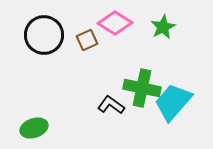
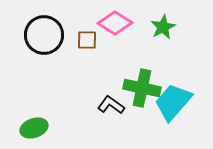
brown square: rotated 25 degrees clockwise
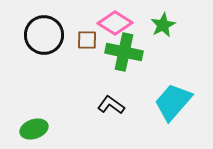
green star: moved 2 px up
green cross: moved 18 px left, 36 px up
green ellipse: moved 1 px down
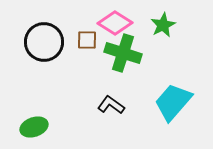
black circle: moved 7 px down
green cross: moved 1 px left, 1 px down; rotated 6 degrees clockwise
green ellipse: moved 2 px up
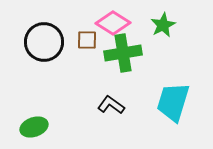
pink diamond: moved 2 px left
green cross: rotated 27 degrees counterclockwise
cyan trapezoid: rotated 24 degrees counterclockwise
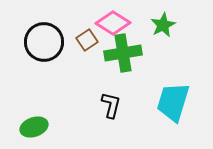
brown square: rotated 35 degrees counterclockwise
black L-shape: rotated 68 degrees clockwise
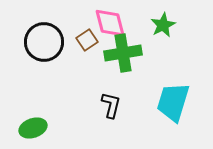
pink diamond: moved 3 px left; rotated 44 degrees clockwise
green ellipse: moved 1 px left, 1 px down
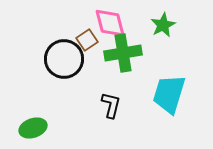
black circle: moved 20 px right, 17 px down
cyan trapezoid: moved 4 px left, 8 px up
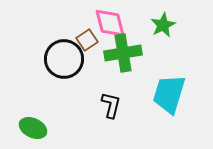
green ellipse: rotated 44 degrees clockwise
